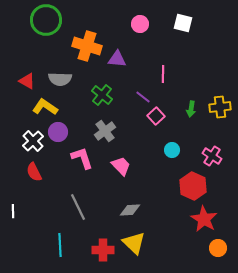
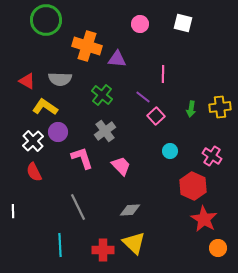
cyan circle: moved 2 px left, 1 px down
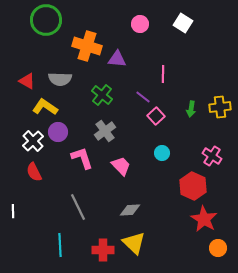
white square: rotated 18 degrees clockwise
cyan circle: moved 8 px left, 2 px down
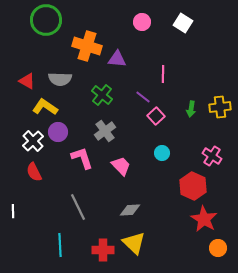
pink circle: moved 2 px right, 2 px up
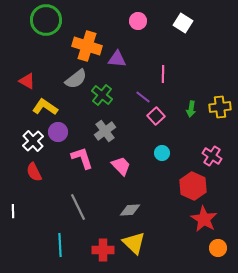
pink circle: moved 4 px left, 1 px up
gray semicircle: moved 16 px right; rotated 40 degrees counterclockwise
